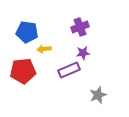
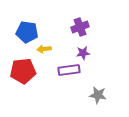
purple rectangle: rotated 15 degrees clockwise
gray star: rotated 30 degrees clockwise
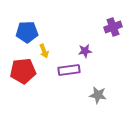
purple cross: moved 33 px right
blue pentagon: rotated 10 degrees counterclockwise
yellow arrow: moved 2 px down; rotated 104 degrees counterclockwise
purple star: moved 2 px right, 2 px up
